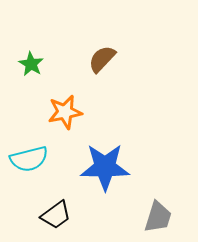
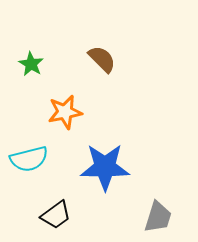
brown semicircle: rotated 92 degrees clockwise
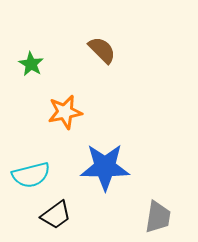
brown semicircle: moved 9 px up
cyan semicircle: moved 2 px right, 16 px down
gray trapezoid: rotated 8 degrees counterclockwise
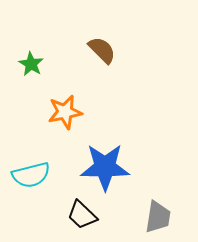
black trapezoid: moved 26 px right; rotated 80 degrees clockwise
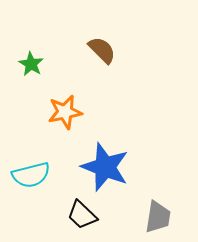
blue star: rotated 21 degrees clockwise
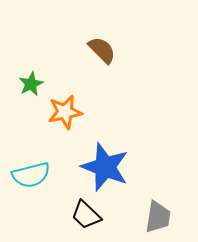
green star: moved 20 px down; rotated 15 degrees clockwise
black trapezoid: moved 4 px right
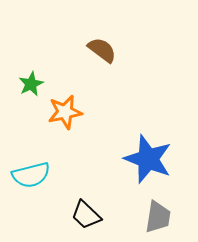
brown semicircle: rotated 8 degrees counterclockwise
blue star: moved 43 px right, 8 px up
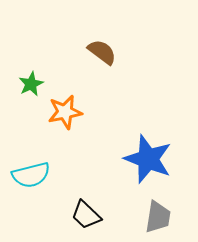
brown semicircle: moved 2 px down
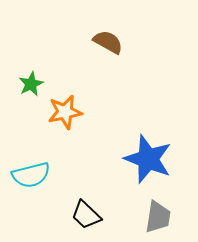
brown semicircle: moved 6 px right, 10 px up; rotated 8 degrees counterclockwise
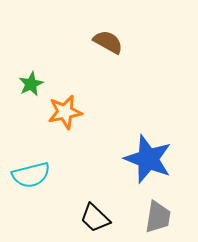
black trapezoid: moved 9 px right, 3 px down
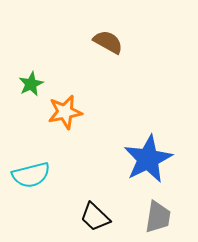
blue star: rotated 24 degrees clockwise
black trapezoid: moved 1 px up
